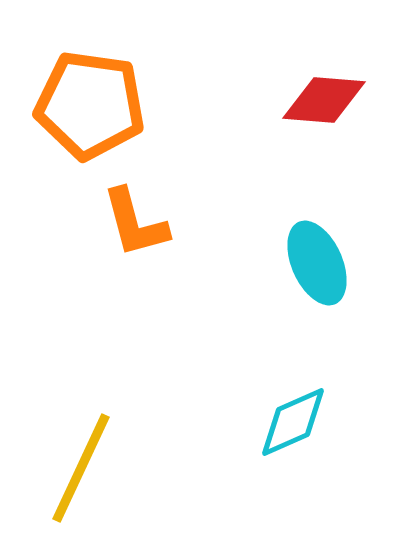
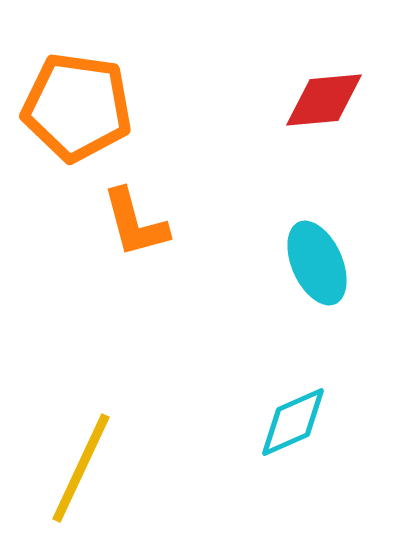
red diamond: rotated 10 degrees counterclockwise
orange pentagon: moved 13 px left, 2 px down
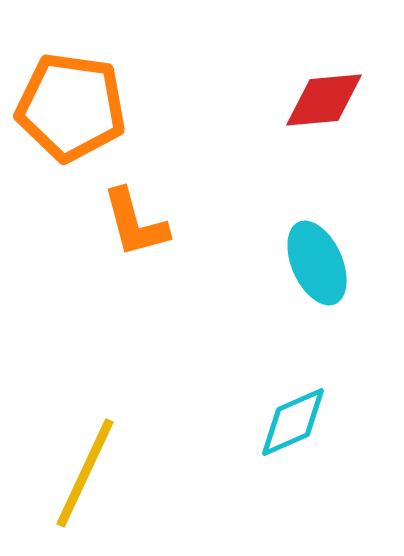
orange pentagon: moved 6 px left
yellow line: moved 4 px right, 5 px down
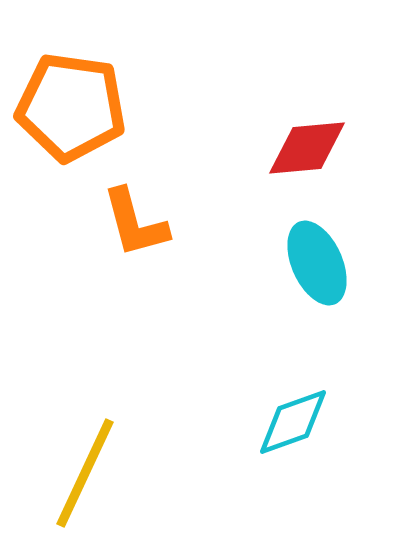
red diamond: moved 17 px left, 48 px down
cyan diamond: rotated 4 degrees clockwise
